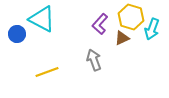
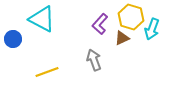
blue circle: moved 4 px left, 5 px down
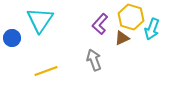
cyan triangle: moved 2 px left, 1 px down; rotated 36 degrees clockwise
blue circle: moved 1 px left, 1 px up
yellow line: moved 1 px left, 1 px up
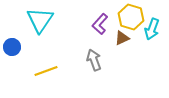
blue circle: moved 9 px down
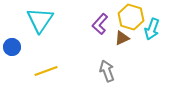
gray arrow: moved 13 px right, 11 px down
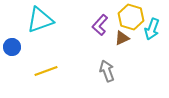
cyan triangle: rotated 36 degrees clockwise
purple L-shape: moved 1 px down
